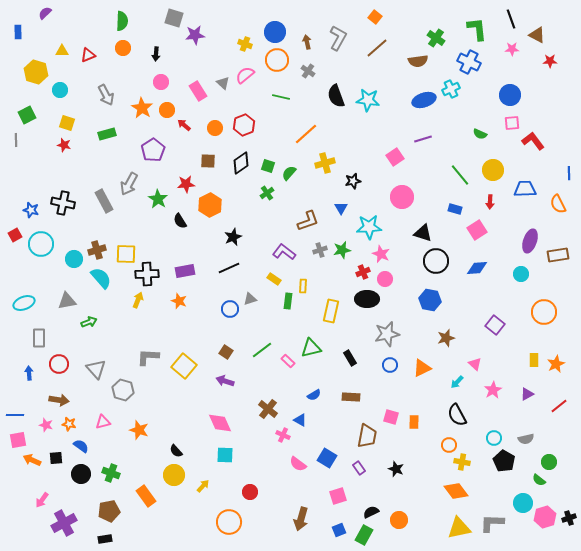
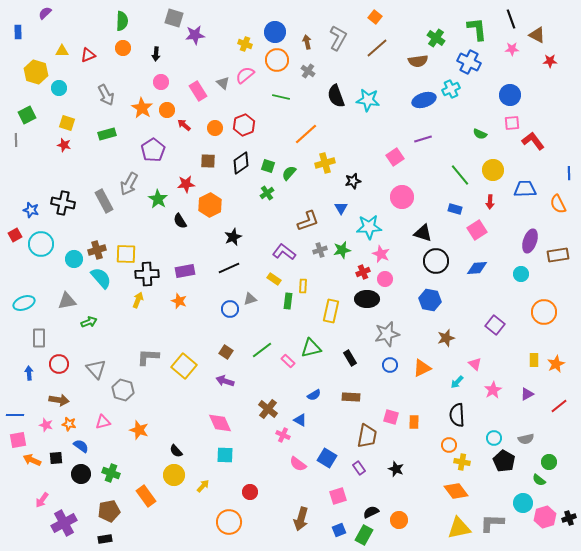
cyan circle at (60, 90): moved 1 px left, 2 px up
black semicircle at (457, 415): rotated 25 degrees clockwise
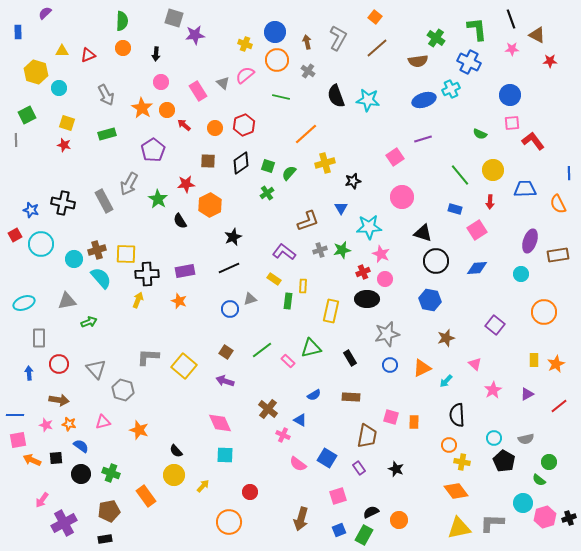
cyan arrow at (457, 382): moved 11 px left, 1 px up
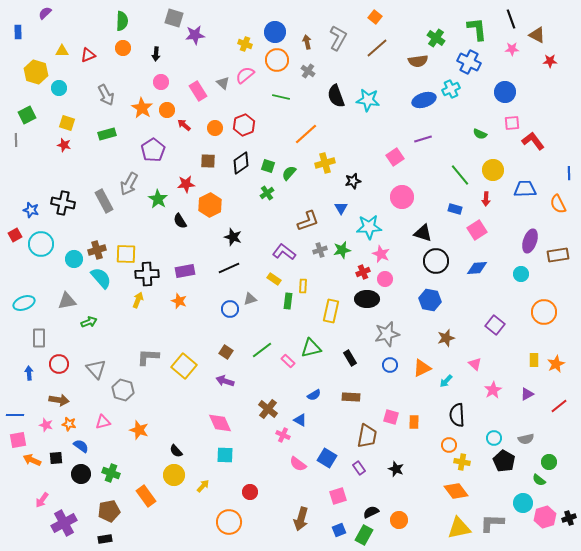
blue circle at (510, 95): moved 5 px left, 3 px up
red arrow at (490, 202): moved 4 px left, 3 px up
black star at (233, 237): rotated 30 degrees counterclockwise
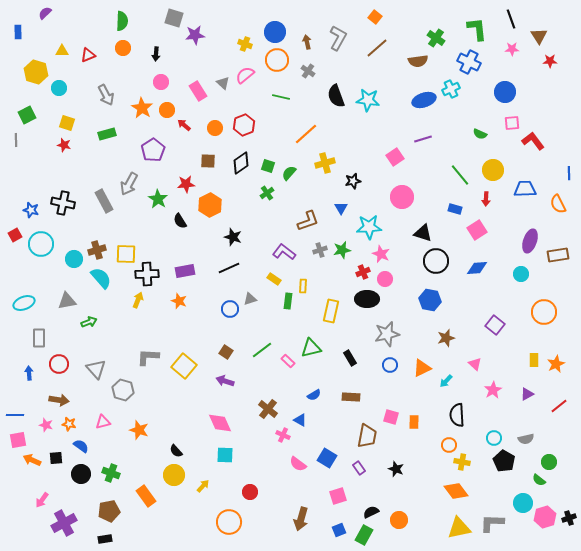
brown triangle at (537, 35): moved 2 px right, 1 px down; rotated 30 degrees clockwise
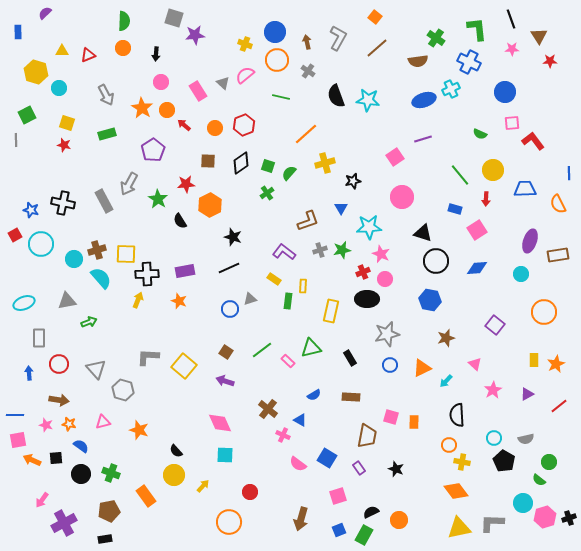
green semicircle at (122, 21): moved 2 px right
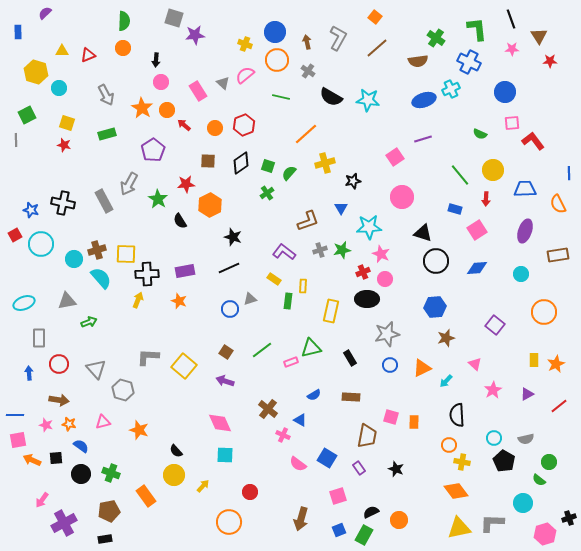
black arrow at (156, 54): moved 6 px down
black semicircle at (336, 96): moved 5 px left, 1 px down; rotated 40 degrees counterclockwise
purple ellipse at (530, 241): moved 5 px left, 10 px up
blue hexagon at (430, 300): moved 5 px right, 7 px down; rotated 15 degrees counterclockwise
pink rectangle at (288, 361): moved 3 px right, 1 px down; rotated 64 degrees counterclockwise
pink hexagon at (545, 517): moved 17 px down
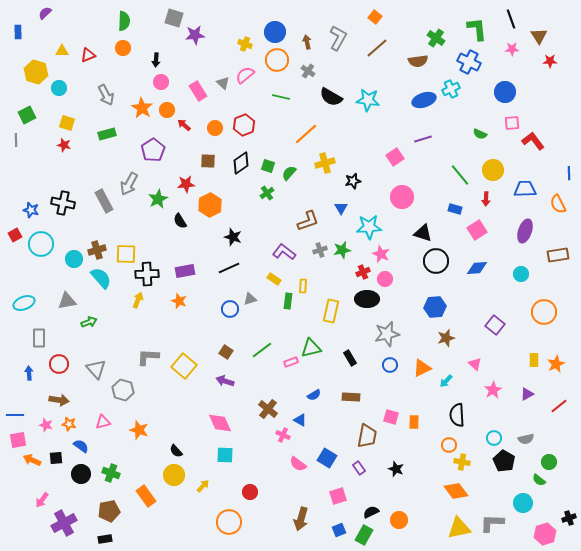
green star at (158, 199): rotated 12 degrees clockwise
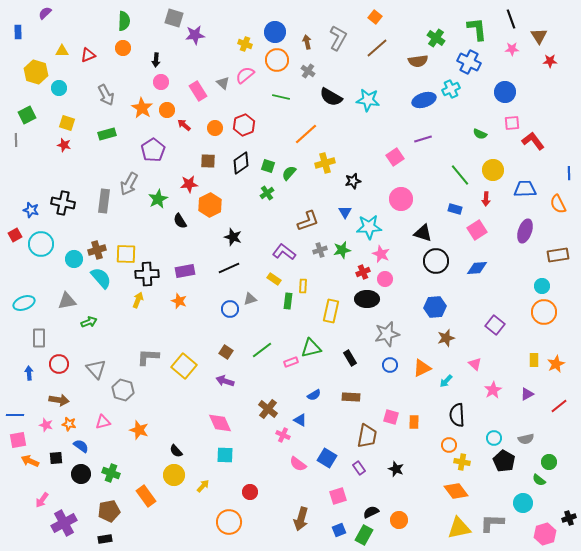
red star at (186, 184): moved 3 px right
pink circle at (402, 197): moved 1 px left, 2 px down
gray rectangle at (104, 201): rotated 35 degrees clockwise
blue triangle at (341, 208): moved 4 px right, 4 px down
cyan circle at (521, 274): moved 21 px right, 12 px down
orange arrow at (32, 460): moved 2 px left, 1 px down
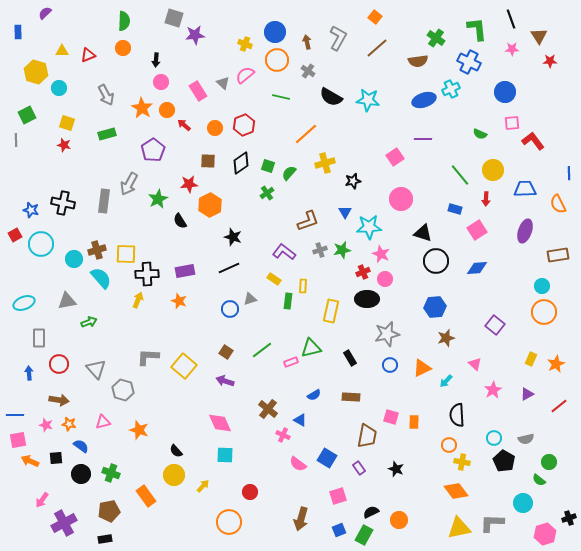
purple line at (423, 139): rotated 18 degrees clockwise
yellow rectangle at (534, 360): moved 3 px left, 1 px up; rotated 24 degrees clockwise
